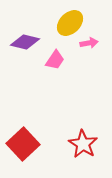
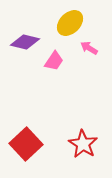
pink arrow: moved 5 px down; rotated 138 degrees counterclockwise
pink trapezoid: moved 1 px left, 1 px down
red square: moved 3 px right
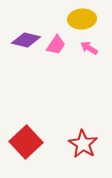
yellow ellipse: moved 12 px right, 4 px up; rotated 40 degrees clockwise
purple diamond: moved 1 px right, 2 px up
pink trapezoid: moved 2 px right, 16 px up
red square: moved 2 px up
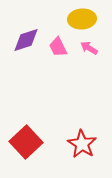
purple diamond: rotated 32 degrees counterclockwise
pink trapezoid: moved 2 px right, 2 px down; rotated 120 degrees clockwise
red star: moved 1 px left
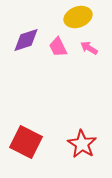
yellow ellipse: moved 4 px left, 2 px up; rotated 16 degrees counterclockwise
red square: rotated 20 degrees counterclockwise
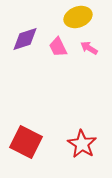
purple diamond: moved 1 px left, 1 px up
